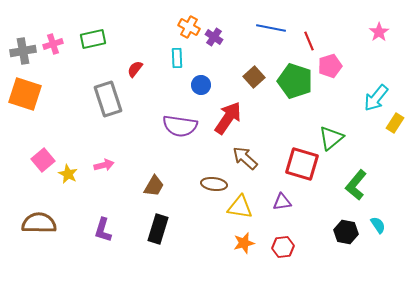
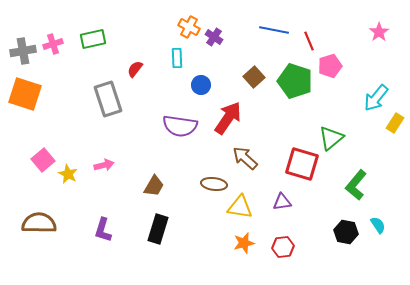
blue line: moved 3 px right, 2 px down
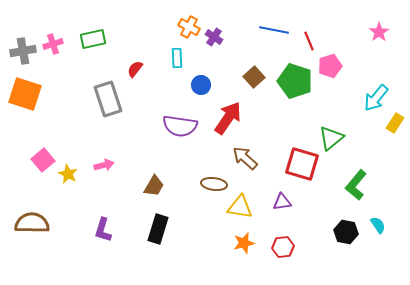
brown semicircle: moved 7 px left
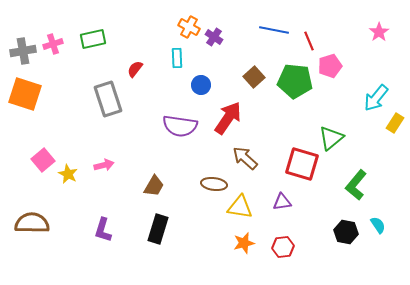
green pentagon: rotated 12 degrees counterclockwise
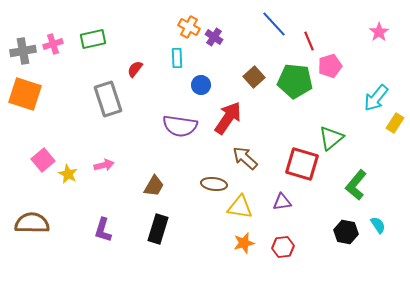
blue line: moved 6 px up; rotated 36 degrees clockwise
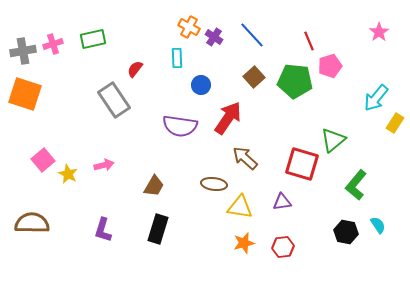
blue line: moved 22 px left, 11 px down
gray rectangle: moved 6 px right, 1 px down; rotated 16 degrees counterclockwise
green triangle: moved 2 px right, 2 px down
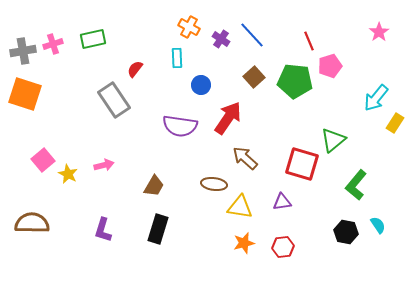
purple cross: moved 7 px right, 2 px down
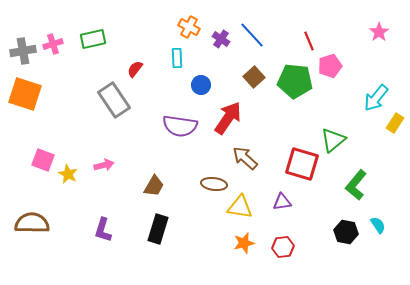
pink square: rotated 30 degrees counterclockwise
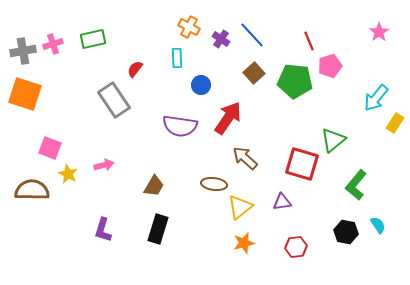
brown square: moved 4 px up
pink square: moved 7 px right, 12 px up
yellow triangle: rotated 48 degrees counterclockwise
brown semicircle: moved 33 px up
red hexagon: moved 13 px right
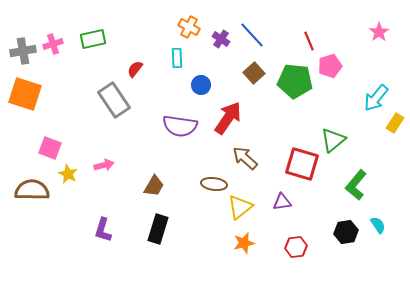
black hexagon: rotated 20 degrees counterclockwise
